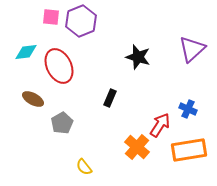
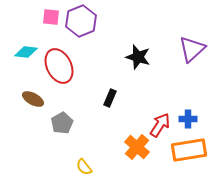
cyan diamond: rotated 15 degrees clockwise
blue cross: moved 10 px down; rotated 24 degrees counterclockwise
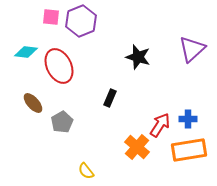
brown ellipse: moved 4 px down; rotated 20 degrees clockwise
gray pentagon: moved 1 px up
yellow semicircle: moved 2 px right, 4 px down
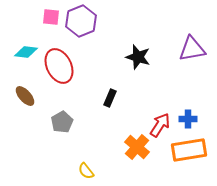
purple triangle: rotated 32 degrees clockwise
brown ellipse: moved 8 px left, 7 px up
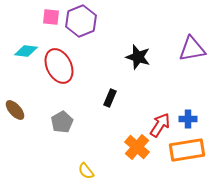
cyan diamond: moved 1 px up
brown ellipse: moved 10 px left, 14 px down
orange rectangle: moved 2 px left
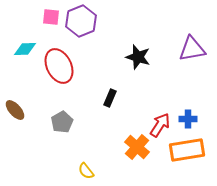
cyan diamond: moved 1 px left, 2 px up; rotated 10 degrees counterclockwise
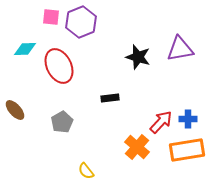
purple hexagon: moved 1 px down
purple triangle: moved 12 px left
black rectangle: rotated 60 degrees clockwise
red arrow: moved 1 px right, 3 px up; rotated 10 degrees clockwise
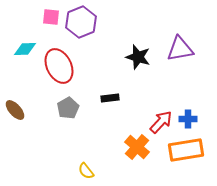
gray pentagon: moved 6 px right, 14 px up
orange rectangle: moved 1 px left
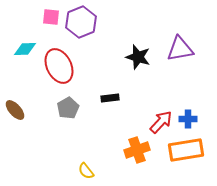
orange cross: moved 3 px down; rotated 30 degrees clockwise
